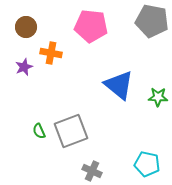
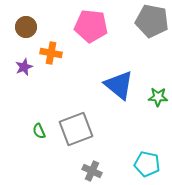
gray square: moved 5 px right, 2 px up
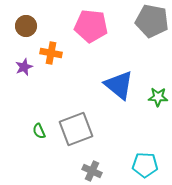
brown circle: moved 1 px up
cyan pentagon: moved 2 px left, 1 px down; rotated 10 degrees counterclockwise
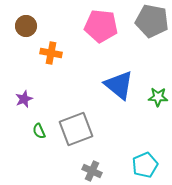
pink pentagon: moved 10 px right
purple star: moved 32 px down
cyan pentagon: rotated 25 degrees counterclockwise
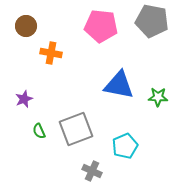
blue triangle: rotated 28 degrees counterclockwise
cyan pentagon: moved 20 px left, 19 px up
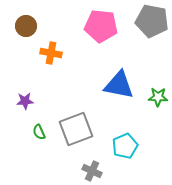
purple star: moved 1 px right, 2 px down; rotated 18 degrees clockwise
green semicircle: moved 1 px down
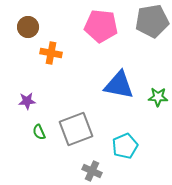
gray pentagon: rotated 20 degrees counterclockwise
brown circle: moved 2 px right, 1 px down
purple star: moved 2 px right
